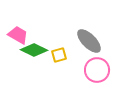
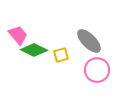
pink trapezoid: rotated 20 degrees clockwise
yellow square: moved 2 px right
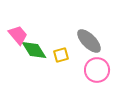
green diamond: rotated 32 degrees clockwise
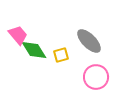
pink circle: moved 1 px left, 7 px down
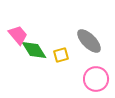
pink circle: moved 2 px down
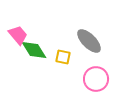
yellow square: moved 2 px right, 2 px down; rotated 28 degrees clockwise
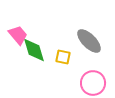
green diamond: rotated 16 degrees clockwise
pink circle: moved 3 px left, 4 px down
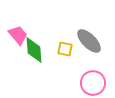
green diamond: rotated 12 degrees clockwise
yellow square: moved 2 px right, 8 px up
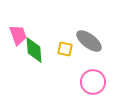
pink trapezoid: rotated 20 degrees clockwise
gray ellipse: rotated 8 degrees counterclockwise
pink circle: moved 1 px up
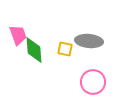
gray ellipse: rotated 32 degrees counterclockwise
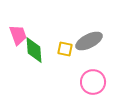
gray ellipse: rotated 32 degrees counterclockwise
